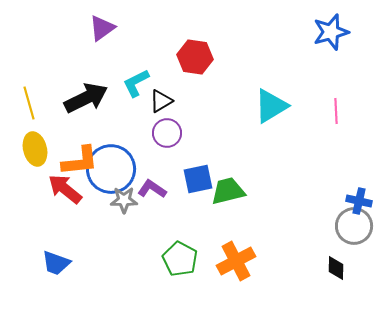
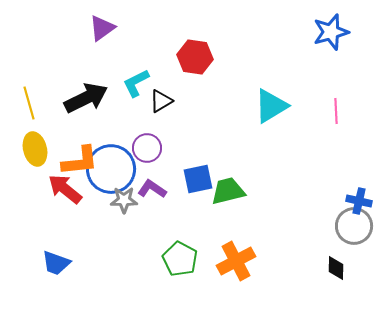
purple circle: moved 20 px left, 15 px down
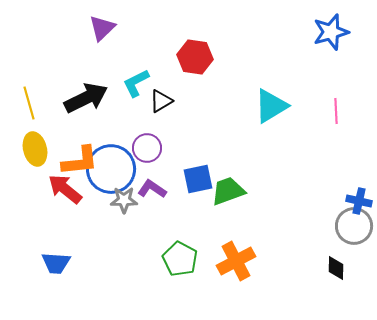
purple triangle: rotated 8 degrees counterclockwise
green trapezoid: rotated 6 degrees counterclockwise
blue trapezoid: rotated 16 degrees counterclockwise
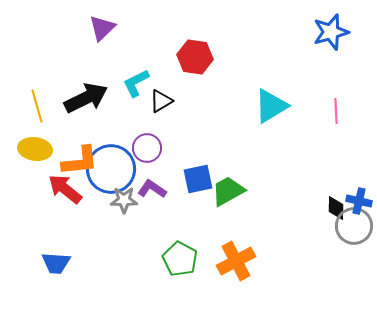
yellow line: moved 8 px right, 3 px down
yellow ellipse: rotated 68 degrees counterclockwise
green trapezoid: rotated 9 degrees counterclockwise
black diamond: moved 60 px up
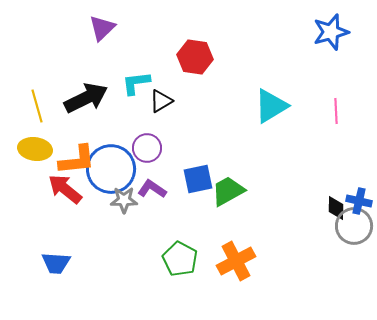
cyan L-shape: rotated 20 degrees clockwise
orange L-shape: moved 3 px left, 1 px up
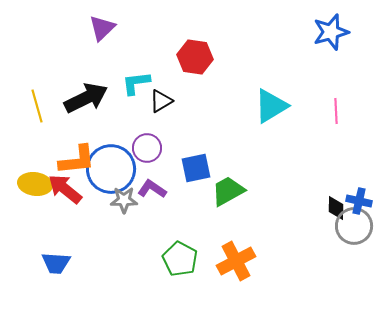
yellow ellipse: moved 35 px down
blue square: moved 2 px left, 11 px up
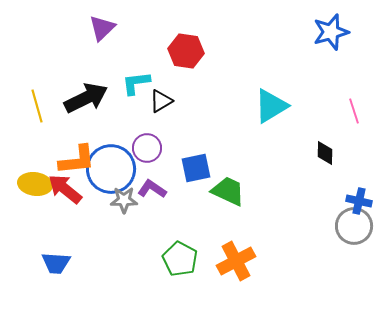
red hexagon: moved 9 px left, 6 px up
pink line: moved 18 px right; rotated 15 degrees counterclockwise
green trapezoid: rotated 54 degrees clockwise
black diamond: moved 11 px left, 55 px up
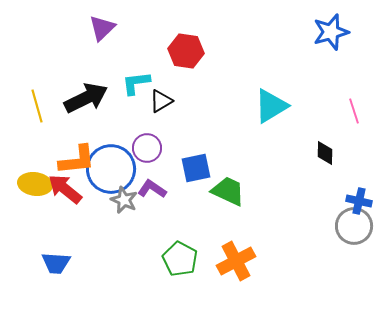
gray star: rotated 24 degrees clockwise
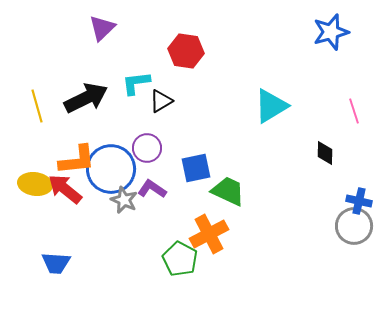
orange cross: moved 27 px left, 27 px up
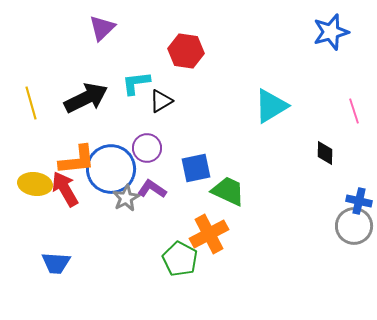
yellow line: moved 6 px left, 3 px up
red arrow: rotated 21 degrees clockwise
gray star: moved 2 px right, 2 px up; rotated 20 degrees clockwise
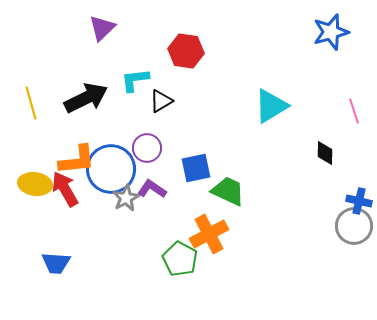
cyan L-shape: moved 1 px left, 3 px up
